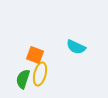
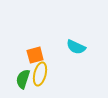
orange square: rotated 36 degrees counterclockwise
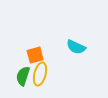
green semicircle: moved 3 px up
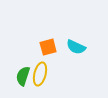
orange square: moved 13 px right, 8 px up
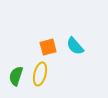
cyan semicircle: moved 1 px left, 1 px up; rotated 24 degrees clockwise
green semicircle: moved 7 px left
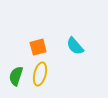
orange square: moved 10 px left
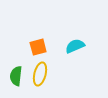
cyan semicircle: rotated 108 degrees clockwise
green semicircle: rotated 12 degrees counterclockwise
